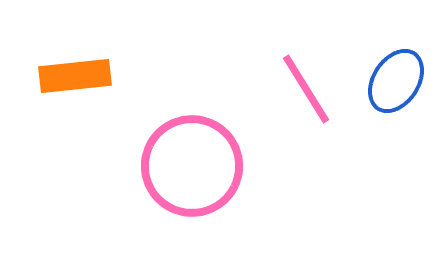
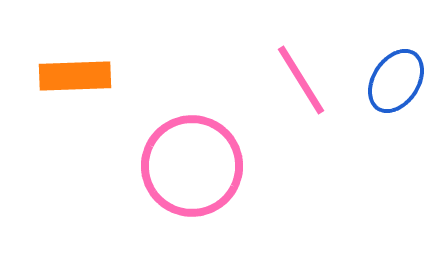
orange rectangle: rotated 4 degrees clockwise
pink line: moved 5 px left, 9 px up
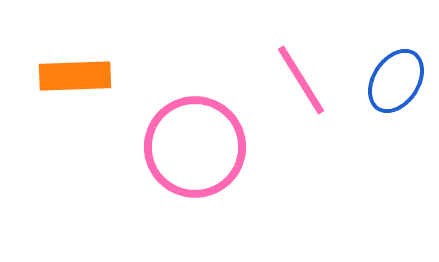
pink circle: moved 3 px right, 19 px up
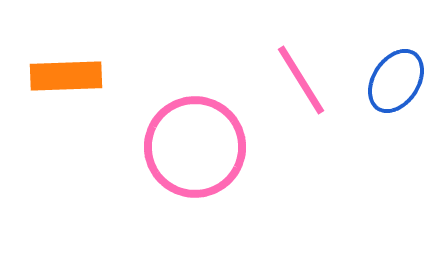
orange rectangle: moved 9 px left
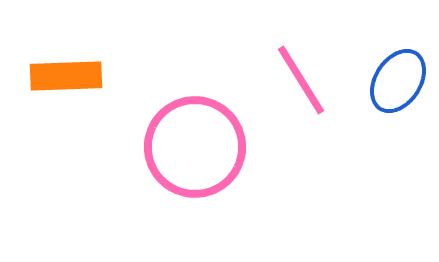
blue ellipse: moved 2 px right
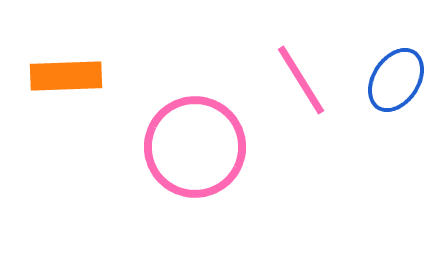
blue ellipse: moved 2 px left, 1 px up
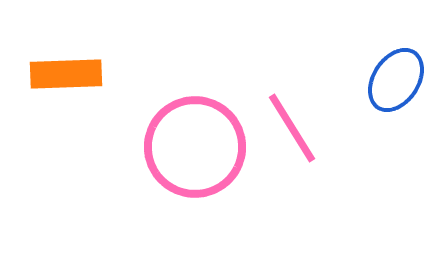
orange rectangle: moved 2 px up
pink line: moved 9 px left, 48 px down
